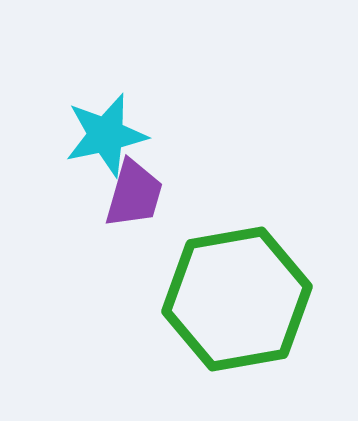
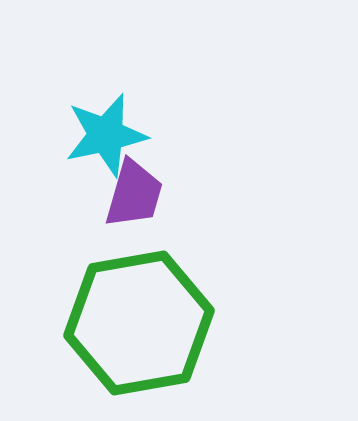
green hexagon: moved 98 px left, 24 px down
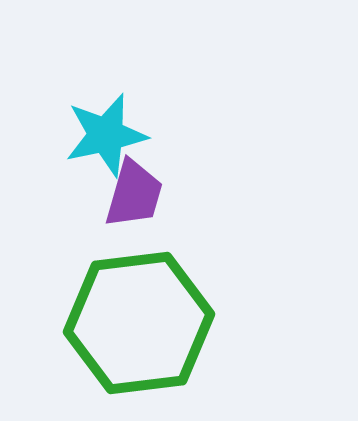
green hexagon: rotated 3 degrees clockwise
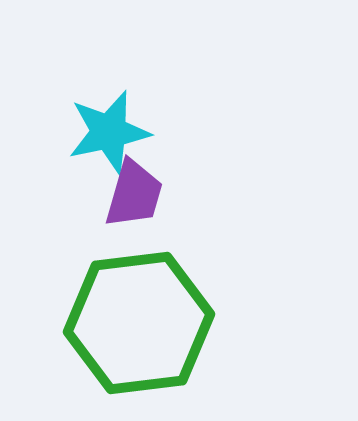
cyan star: moved 3 px right, 3 px up
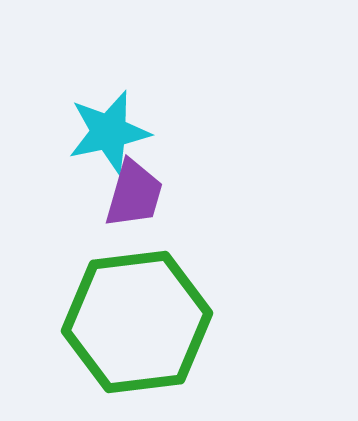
green hexagon: moved 2 px left, 1 px up
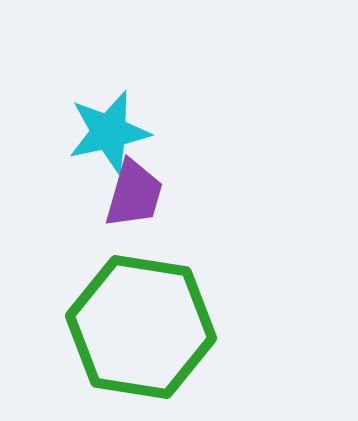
green hexagon: moved 4 px right, 5 px down; rotated 16 degrees clockwise
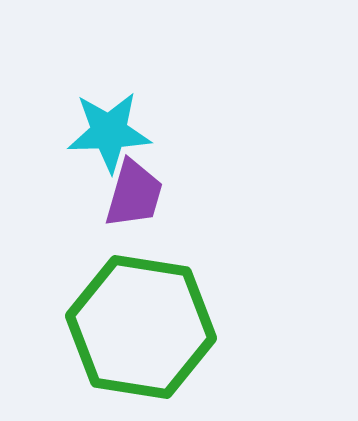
cyan star: rotated 10 degrees clockwise
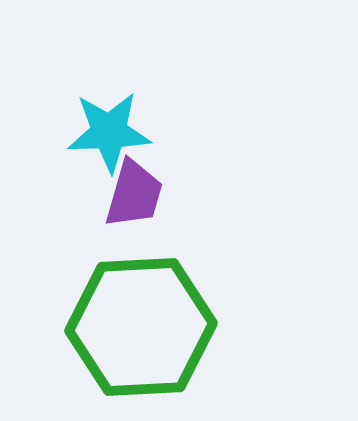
green hexagon: rotated 12 degrees counterclockwise
